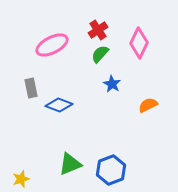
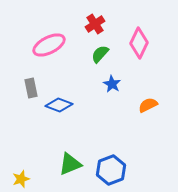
red cross: moved 3 px left, 6 px up
pink ellipse: moved 3 px left
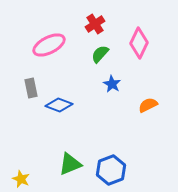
yellow star: rotated 30 degrees counterclockwise
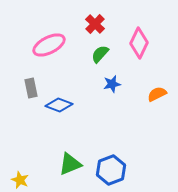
red cross: rotated 12 degrees counterclockwise
blue star: rotated 30 degrees clockwise
orange semicircle: moved 9 px right, 11 px up
yellow star: moved 1 px left, 1 px down
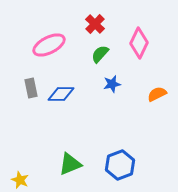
blue diamond: moved 2 px right, 11 px up; rotated 20 degrees counterclockwise
blue hexagon: moved 9 px right, 5 px up
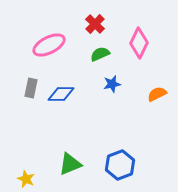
green semicircle: rotated 24 degrees clockwise
gray rectangle: rotated 24 degrees clockwise
yellow star: moved 6 px right, 1 px up
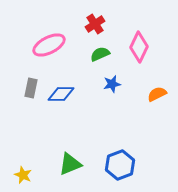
red cross: rotated 12 degrees clockwise
pink diamond: moved 4 px down
yellow star: moved 3 px left, 4 px up
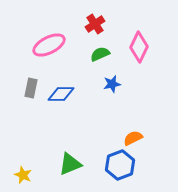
orange semicircle: moved 24 px left, 44 px down
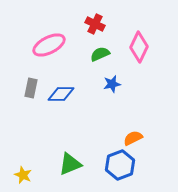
red cross: rotated 30 degrees counterclockwise
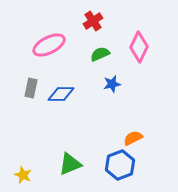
red cross: moved 2 px left, 3 px up; rotated 30 degrees clockwise
